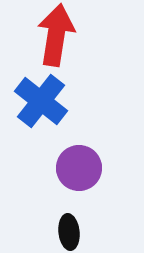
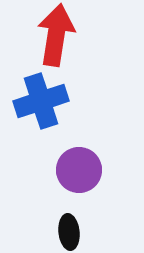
blue cross: rotated 34 degrees clockwise
purple circle: moved 2 px down
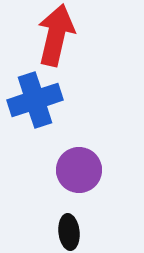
red arrow: rotated 4 degrees clockwise
blue cross: moved 6 px left, 1 px up
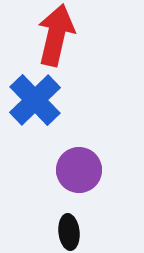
blue cross: rotated 26 degrees counterclockwise
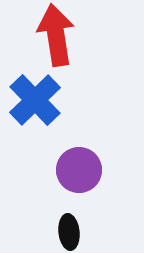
red arrow: rotated 22 degrees counterclockwise
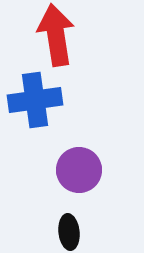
blue cross: rotated 36 degrees clockwise
